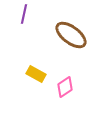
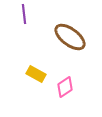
purple line: rotated 18 degrees counterclockwise
brown ellipse: moved 1 px left, 2 px down
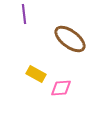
brown ellipse: moved 2 px down
pink diamond: moved 4 px left, 1 px down; rotated 30 degrees clockwise
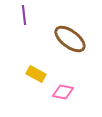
purple line: moved 1 px down
pink diamond: moved 2 px right, 4 px down; rotated 15 degrees clockwise
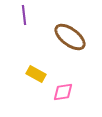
brown ellipse: moved 2 px up
pink diamond: rotated 20 degrees counterclockwise
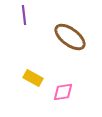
yellow rectangle: moved 3 px left, 4 px down
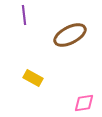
brown ellipse: moved 2 px up; rotated 64 degrees counterclockwise
pink diamond: moved 21 px right, 11 px down
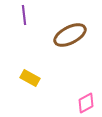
yellow rectangle: moved 3 px left
pink diamond: moved 2 px right; rotated 20 degrees counterclockwise
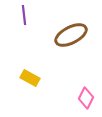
brown ellipse: moved 1 px right
pink diamond: moved 5 px up; rotated 35 degrees counterclockwise
